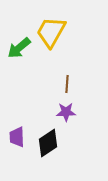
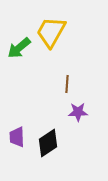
purple star: moved 12 px right
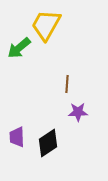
yellow trapezoid: moved 5 px left, 7 px up
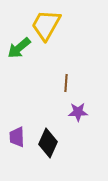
brown line: moved 1 px left, 1 px up
black diamond: rotated 32 degrees counterclockwise
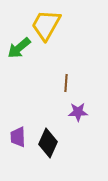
purple trapezoid: moved 1 px right
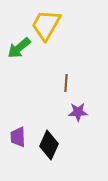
black diamond: moved 1 px right, 2 px down
